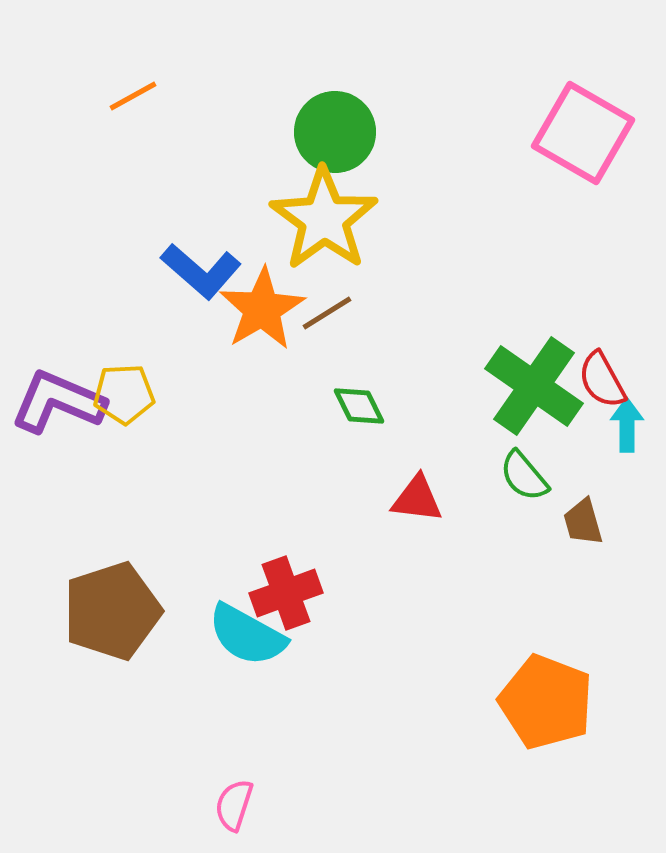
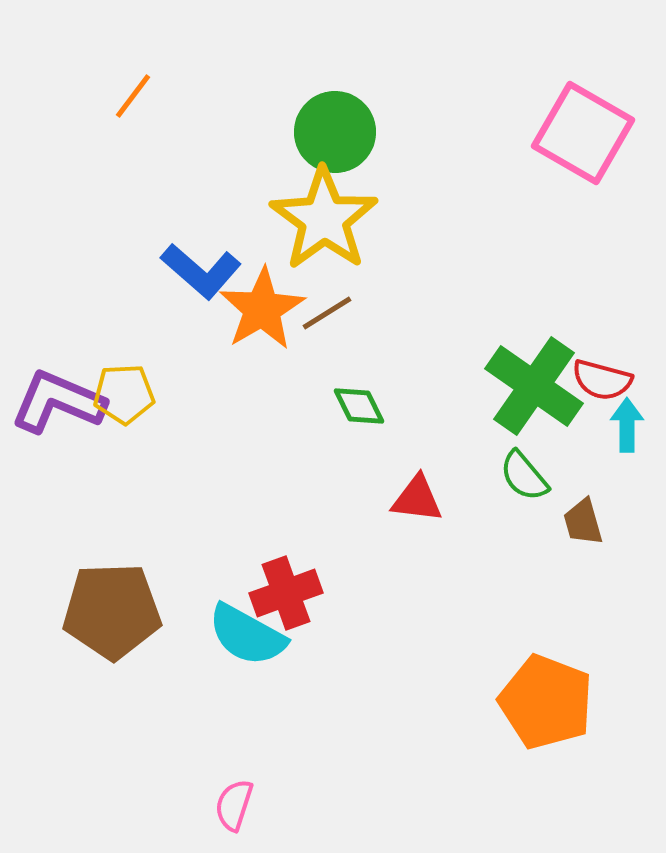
orange line: rotated 24 degrees counterclockwise
red semicircle: rotated 46 degrees counterclockwise
brown pentagon: rotated 16 degrees clockwise
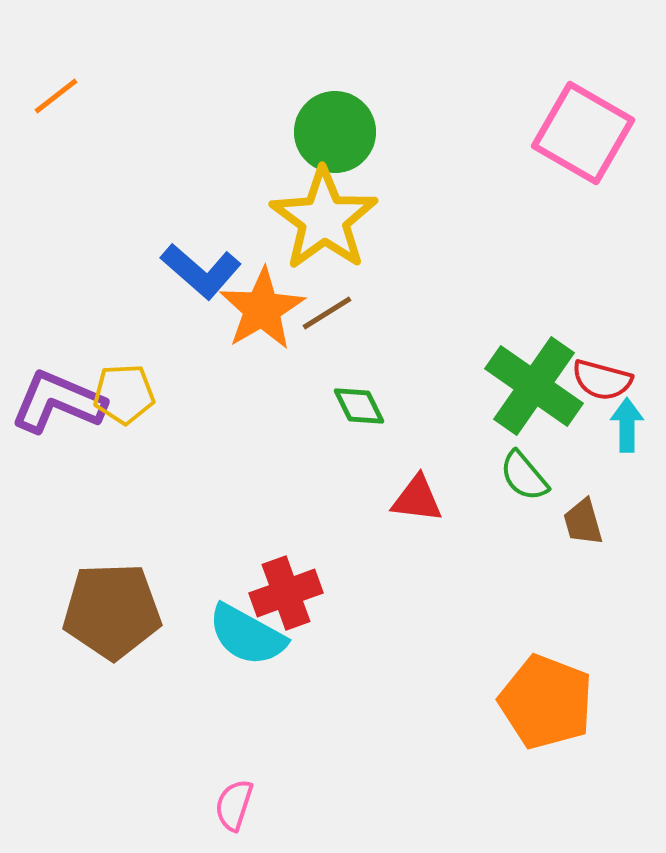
orange line: moved 77 px left; rotated 15 degrees clockwise
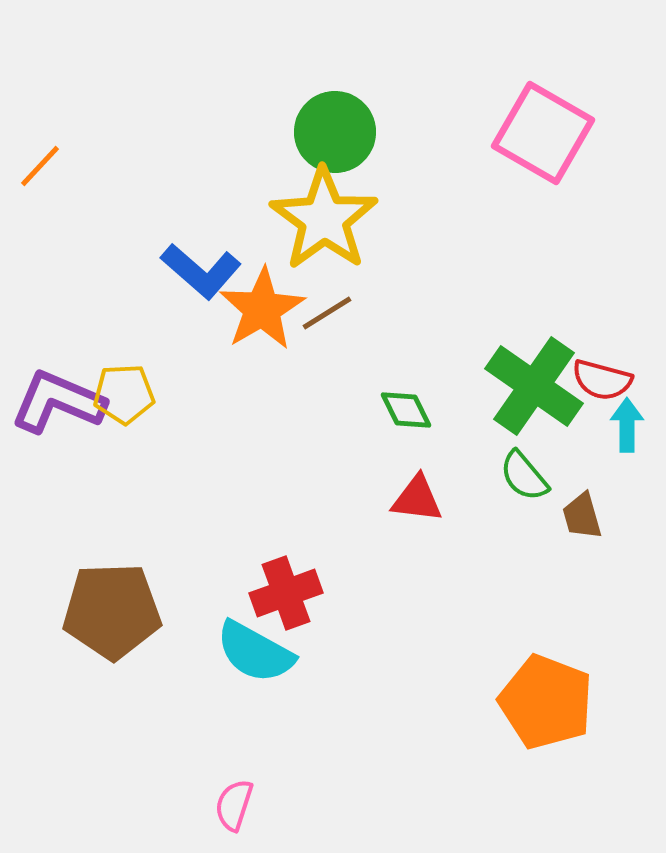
orange line: moved 16 px left, 70 px down; rotated 9 degrees counterclockwise
pink square: moved 40 px left
green diamond: moved 47 px right, 4 px down
brown trapezoid: moved 1 px left, 6 px up
cyan semicircle: moved 8 px right, 17 px down
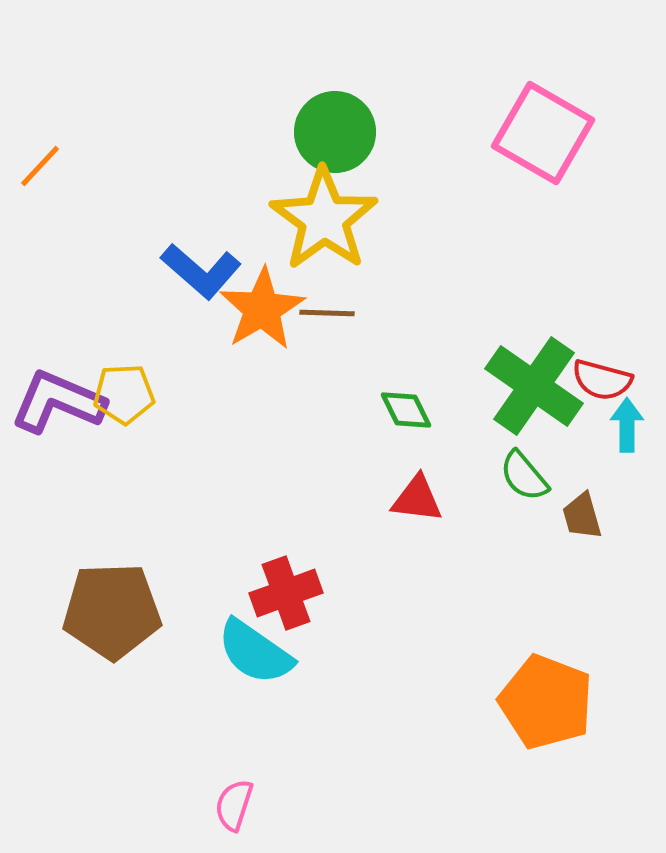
brown line: rotated 34 degrees clockwise
cyan semicircle: rotated 6 degrees clockwise
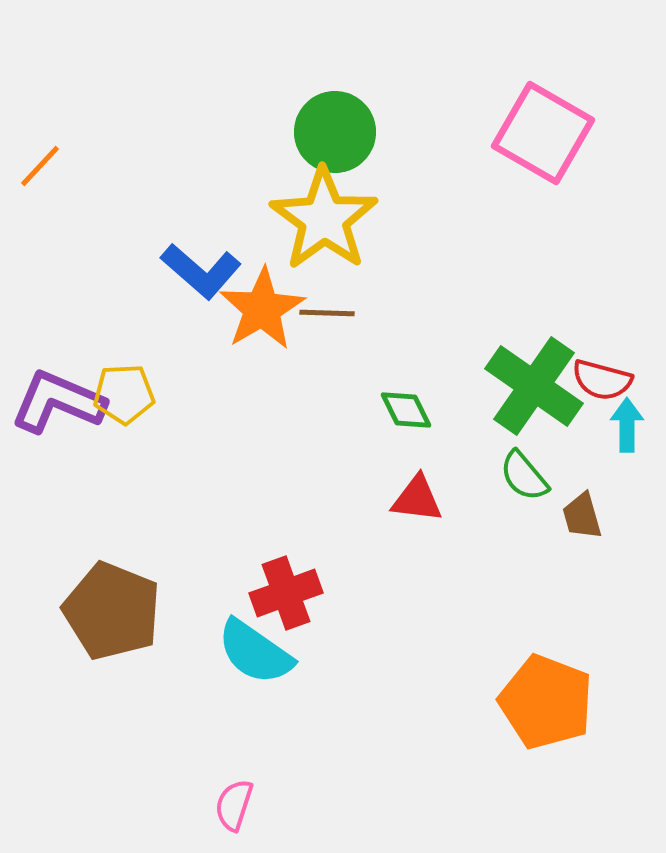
brown pentagon: rotated 24 degrees clockwise
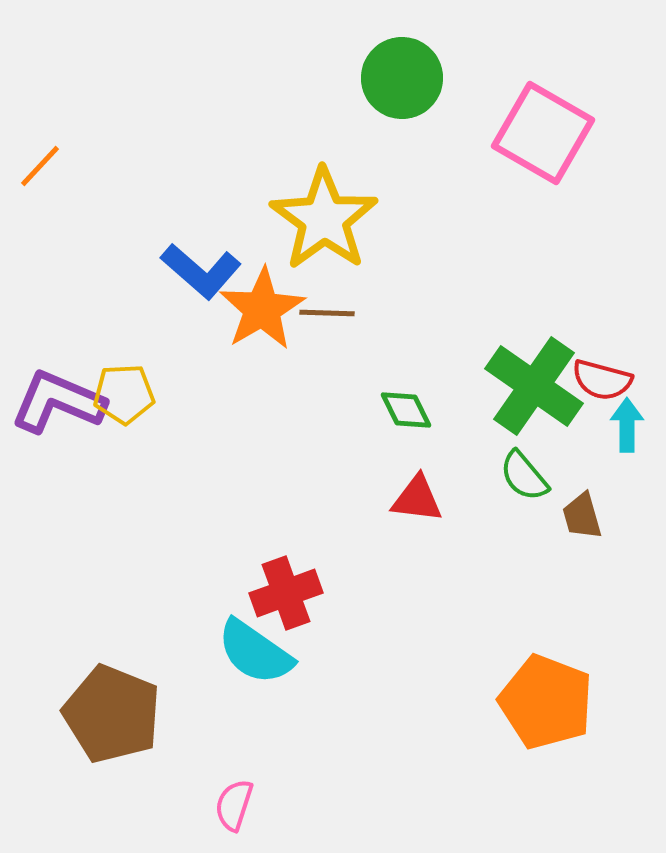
green circle: moved 67 px right, 54 px up
brown pentagon: moved 103 px down
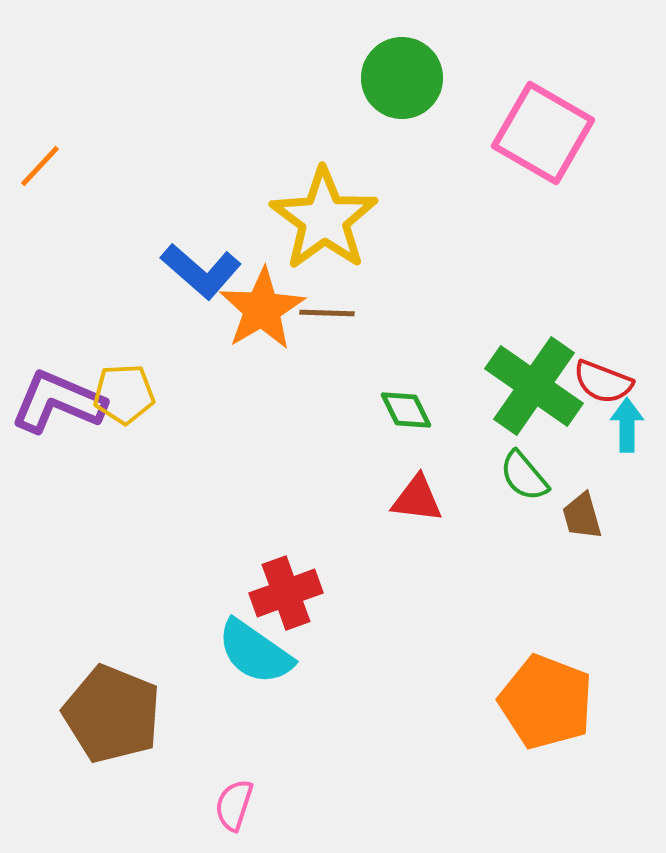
red semicircle: moved 1 px right, 2 px down; rotated 6 degrees clockwise
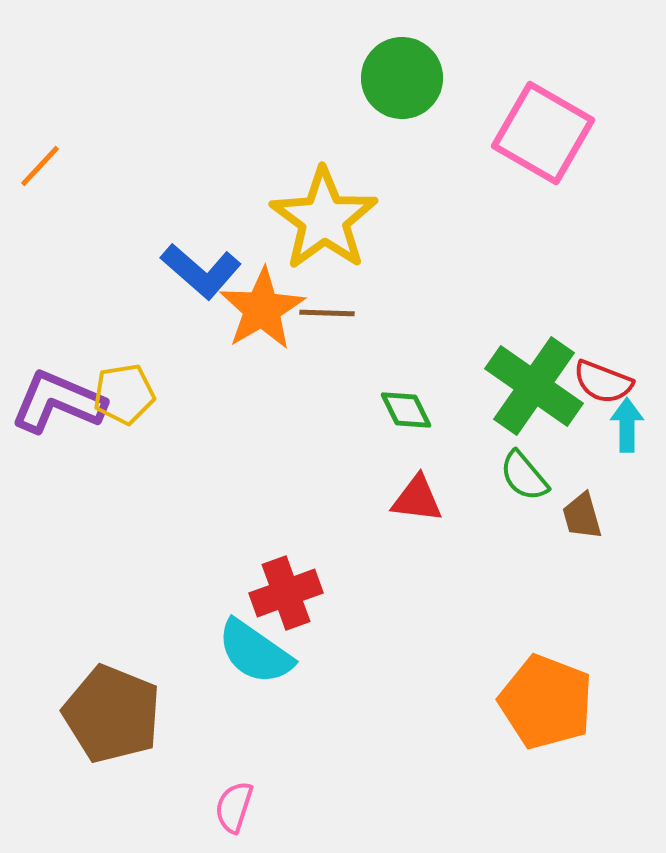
yellow pentagon: rotated 6 degrees counterclockwise
pink semicircle: moved 2 px down
